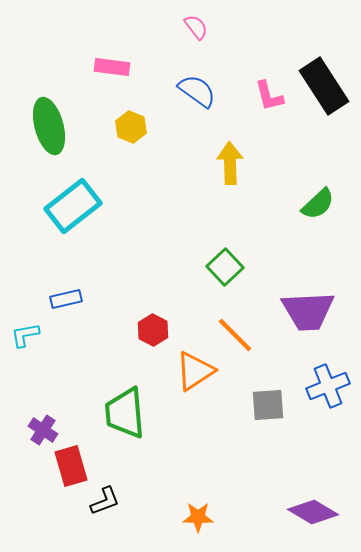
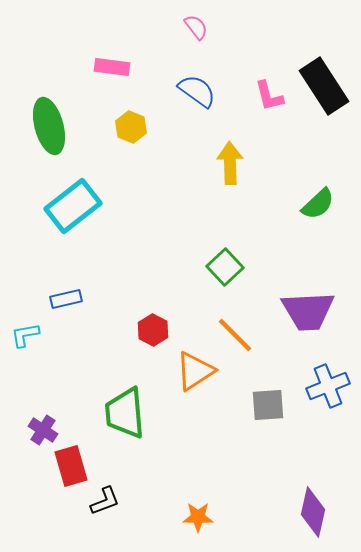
purple diamond: rotated 72 degrees clockwise
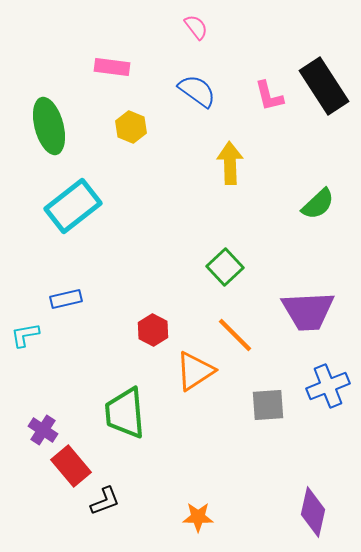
red rectangle: rotated 24 degrees counterclockwise
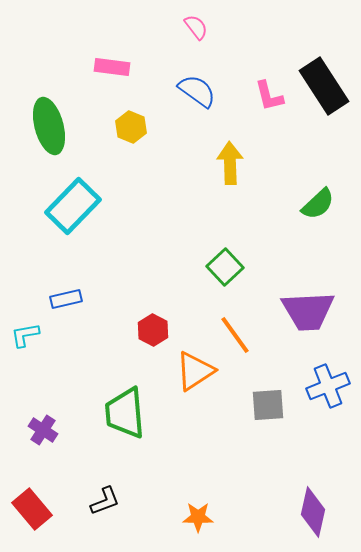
cyan rectangle: rotated 8 degrees counterclockwise
orange line: rotated 9 degrees clockwise
red rectangle: moved 39 px left, 43 px down
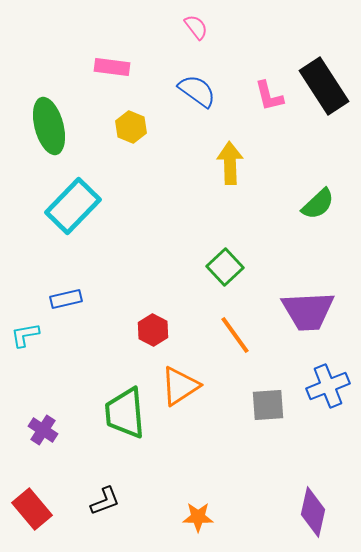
orange triangle: moved 15 px left, 15 px down
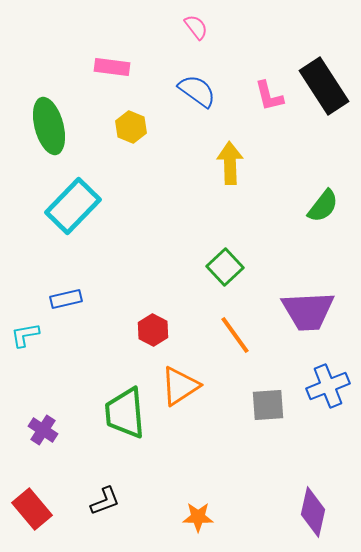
green semicircle: moved 5 px right, 2 px down; rotated 9 degrees counterclockwise
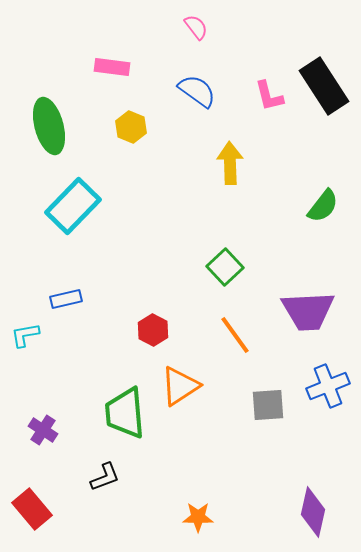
black L-shape: moved 24 px up
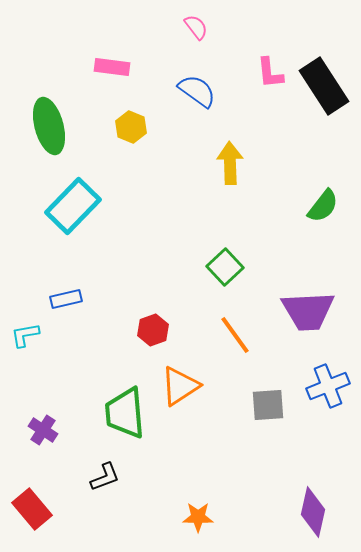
pink L-shape: moved 1 px right, 23 px up; rotated 8 degrees clockwise
red hexagon: rotated 12 degrees clockwise
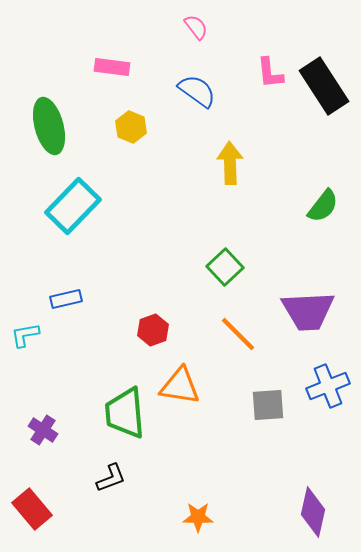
orange line: moved 3 px right, 1 px up; rotated 9 degrees counterclockwise
orange triangle: rotated 42 degrees clockwise
black L-shape: moved 6 px right, 1 px down
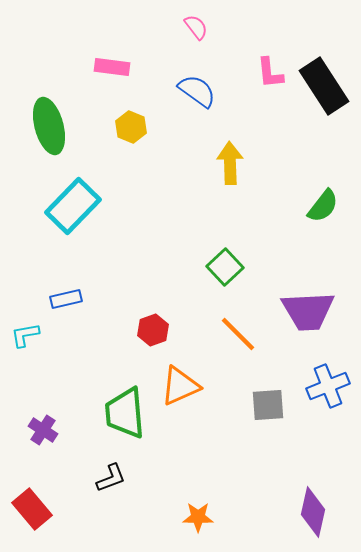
orange triangle: rotated 33 degrees counterclockwise
